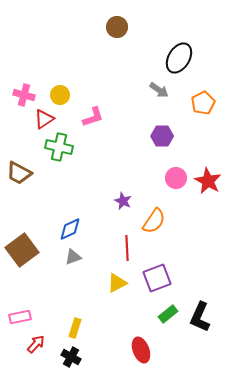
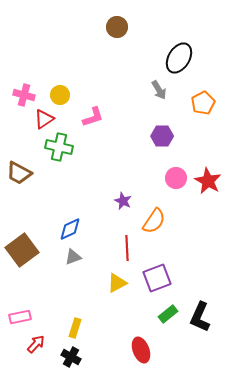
gray arrow: rotated 24 degrees clockwise
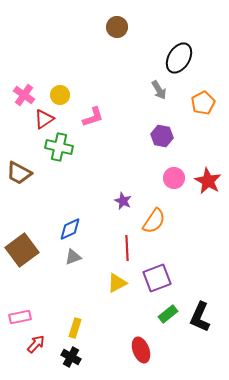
pink cross: rotated 20 degrees clockwise
purple hexagon: rotated 10 degrees clockwise
pink circle: moved 2 px left
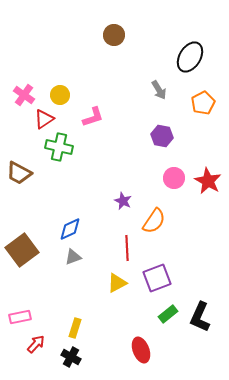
brown circle: moved 3 px left, 8 px down
black ellipse: moved 11 px right, 1 px up
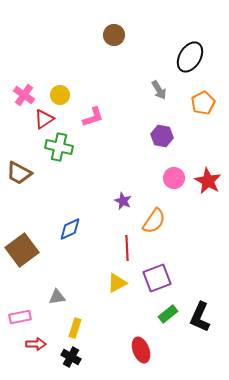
gray triangle: moved 16 px left, 40 px down; rotated 12 degrees clockwise
red arrow: rotated 48 degrees clockwise
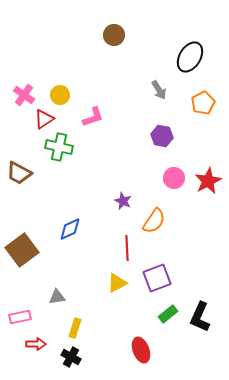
red star: rotated 16 degrees clockwise
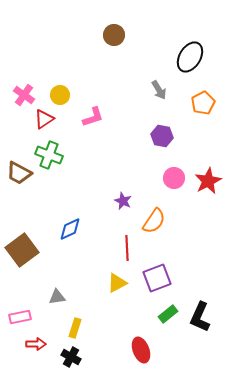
green cross: moved 10 px left, 8 px down; rotated 8 degrees clockwise
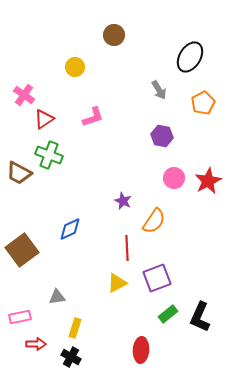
yellow circle: moved 15 px right, 28 px up
red ellipse: rotated 25 degrees clockwise
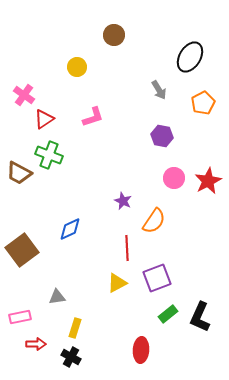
yellow circle: moved 2 px right
